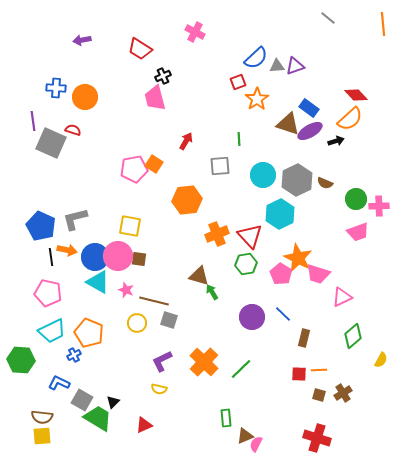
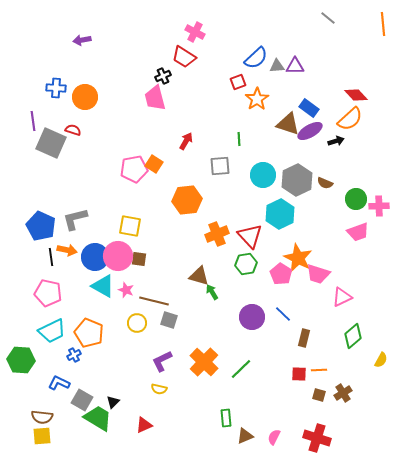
red trapezoid at (140, 49): moved 44 px right, 8 px down
purple triangle at (295, 66): rotated 18 degrees clockwise
cyan triangle at (98, 282): moved 5 px right, 4 px down
pink semicircle at (256, 444): moved 18 px right, 7 px up
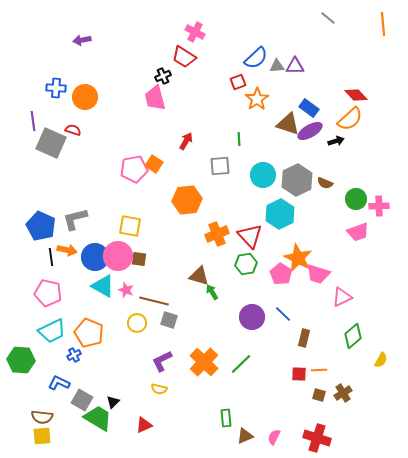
green line at (241, 369): moved 5 px up
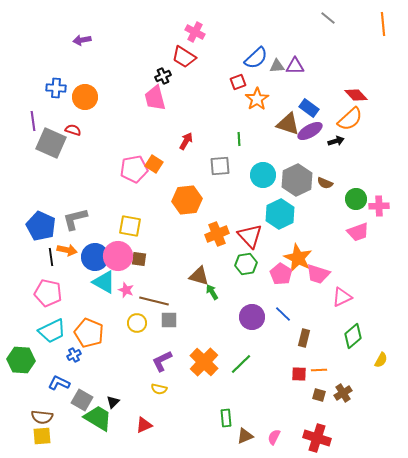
cyan triangle at (103, 286): moved 1 px right, 4 px up
gray square at (169, 320): rotated 18 degrees counterclockwise
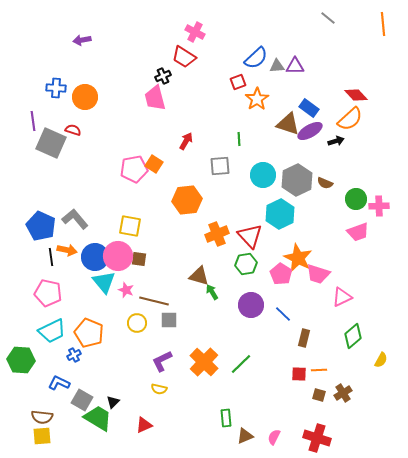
gray L-shape at (75, 219): rotated 64 degrees clockwise
cyan triangle at (104, 282): rotated 20 degrees clockwise
purple circle at (252, 317): moved 1 px left, 12 px up
